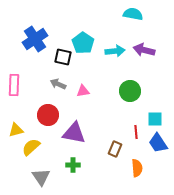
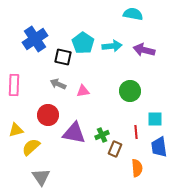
cyan arrow: moved 3 px left, 5 px up
blue trapezoid: moved 1 px right, 4 px down; rotated 25 degrees clockwise
green cross: moved 29 px right, 30 px up; rotated 24 degrees counterclockwise
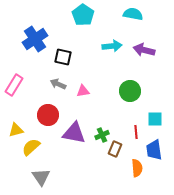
cyan pentagon: moved 28 px up
pink rectangle: rotated 30 degrees clockwise
blue trapezoid: moved 5 px left, 3 px down
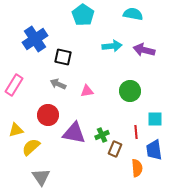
pink triangle: moved 4 px right
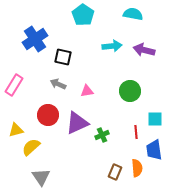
purple triangle: moved 3 px right, 10 px up; rotated 35 degrees counterclockwise
brown rectangle: moved 23 px down
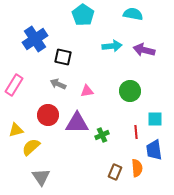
purple triangle: rotated 25 degrees clockwise
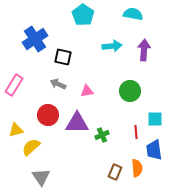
purple arrow: rotated 80 degrees clockwise
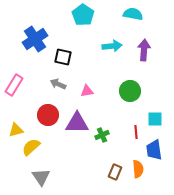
orange semicircle: moved 1 px right, 1 px down
